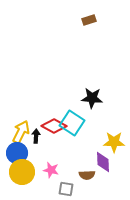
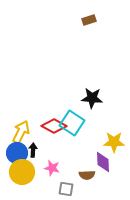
black arrow: moved 3 px left, 14 px down
pink star: moved 1 px right, 2 px up
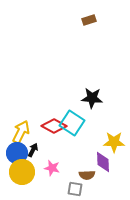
black arrow: rotated 24 degrees clockwise
gray square: moved 9 px right
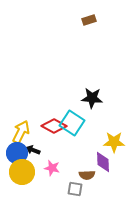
black arrow: rotated 96 degrees counterclockwise
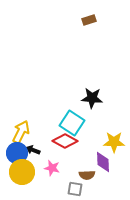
red diamond: moved 11 px right, 15 px down
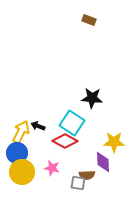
brown rectangle: rotated 40 degrees clockwise
black arrow: moved 5 px right, 24 px up
gray square: moved 3 px right, 6 px up
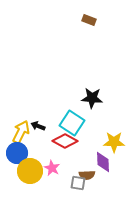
pink star: rotated 14 degrees clockwise
yellow circle: moved 8 px right, 1 px up
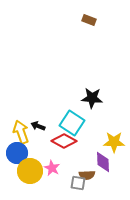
yellow arrow: rotated 45 degrees counterclockwise
red diamond: moved 1 px left
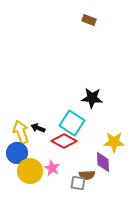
black arrow: moved 2 px down
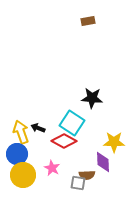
brown rectangle: moved 1 px left, 1 px down; rotated 32 degrees counterclockwise
blue circle: moved 1 px down
yellow circle: moved 7 px left, 4 px down
